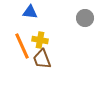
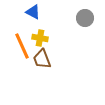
blue triangle: moved 3 px right; rotated 21 degrees clockwise
yellow cross: moved 2 px up
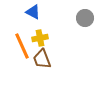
yellow cross: rotated 21 degrees counterclockwise
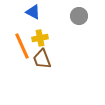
gray circle: moved 6 px left, 2 px up
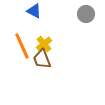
blue triangle: moved 1 px right, 1 px up
gray circle: moved 7 px right, 2 px up
yellow cross: moved 4 px right, 6 px down; rotated 28 degrees counterclockwise
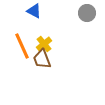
gray circle: moved 1 px right, 1 px up
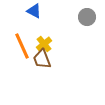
gray circle: moved 4 px down
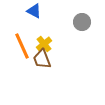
gray circle: moved 5 px left, 5 px down
